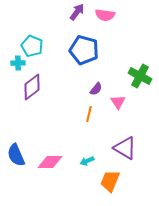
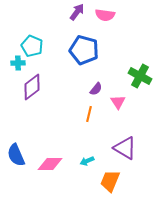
pink diamond: moved 2 px down
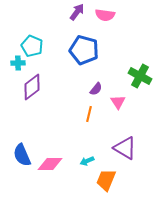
blue semicircle: moved 6 px right
orange trapezoid: moved 4 px left, 1 px up
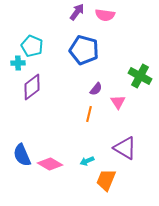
pink diamond: rotated 30 degrees clockwise
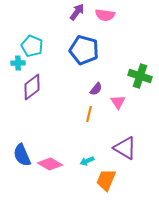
green cross: rotated 10 degrees counterclockwise
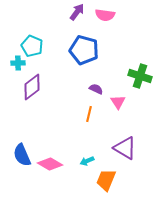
purple semicircle: rotated 104 degrees counterclockwise
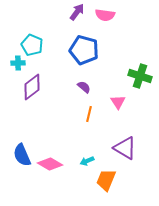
cyan pentagon: moved 1 px up
purple semicircle: moved 12 px left, 2 px up; rotated 16 degrees clockwise
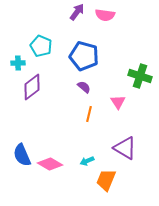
cyan pentagon: moved 9 px right, 1 px down
blue pentagon: moved 6 px down
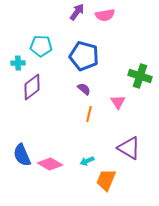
pink semicircle: rotated 18 degrees counterclockwise
cyan pentagon: rotated 20 degrees counterclockwise
purple semicircle: moved 2 px down
purple triangle: moved 4 px right
